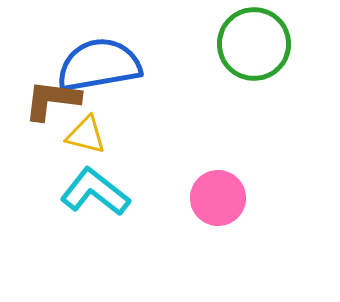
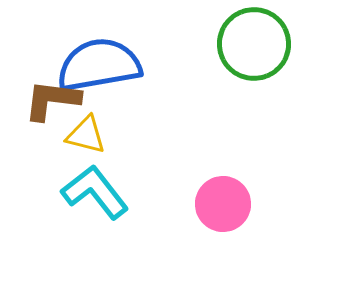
cyan L-shape: rotated 14 degrees clockwise
pink circle: moved 5 px right, 6 px down
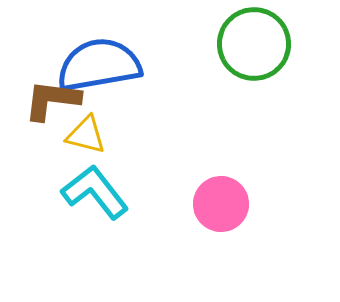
pink circle: moved 2 px left
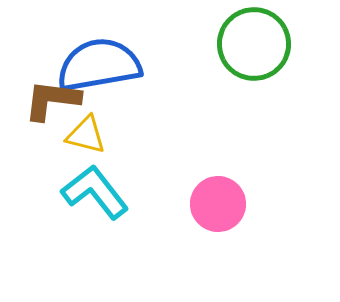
pink circle: moved 3 px left
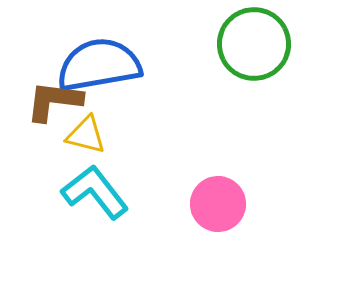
brown L-shape: moved 2 px right, 1 px down
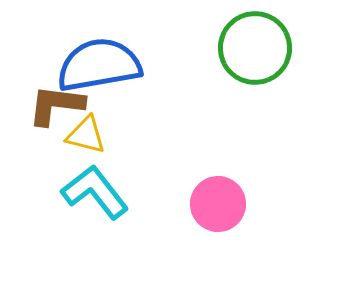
green circle: moved 1 px right, 4 px down
brown L-shape: moved 2 px right, 4 px down
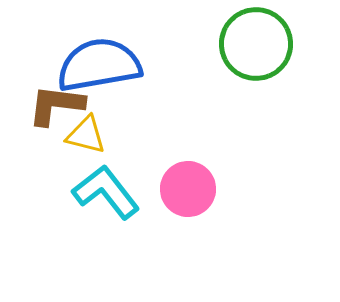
green circle: moved 1 px right, 4 px up
cyan L-shape: moved 11 px right
pink circle: moved 30 px left, 15 px up
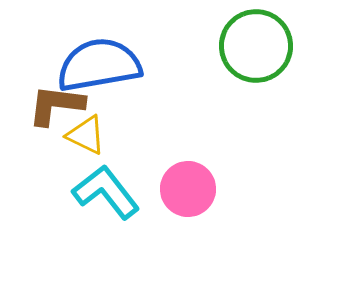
green circle: moved 2 px down
yellow triangle: rotated 12 degrees clockwise
